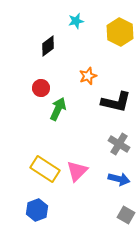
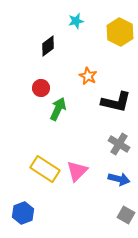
orange star: rotated 24 degrees counterclockwise
blue hexagon: moved 14 px left, 3 px down
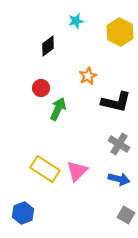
orange star: rotated 18 degrees clockwise
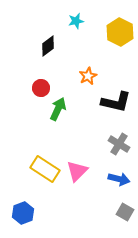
gray square: moved 1 px left, 3 px up
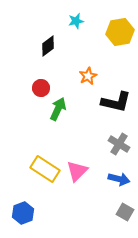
yellow hexagon: rotated 24 degrees clockwise
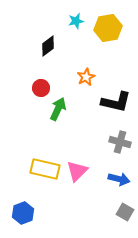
yellow hexagon: moved 12 px left, 4 px up
orange star: moved 2 px left, 1 px down
gray cross: moved 1 px right, 2 px up; rotated 15 degrees counterclockwise
yellow rectangle: rotated 20 degrees counterclockwise
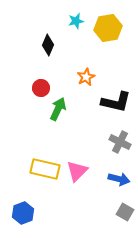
black diamond: moved 1 px up; rotated 30 degrees counterclockwise
gray cross: rotated 10 degrees clockwise
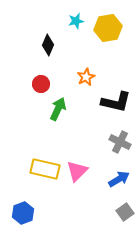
red circle: moved 4 px up
blue arrow: rotated 45 degrees counterclockwise
gray square: rotated 24 degrees clockwise
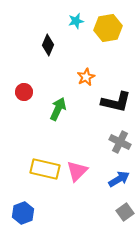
red circle: moved 17 px left, 8 px down
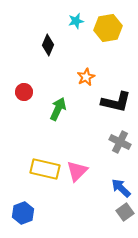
blue arrow: moved 2 px right, 9 px down; rotated 105 degrees counterclockwise
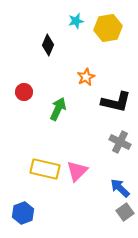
blue arrow: moved 1 px left
